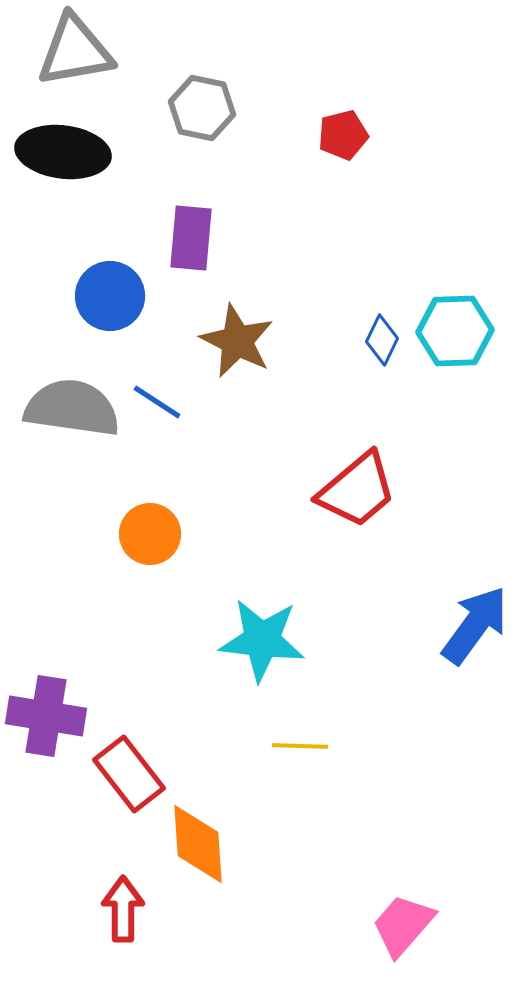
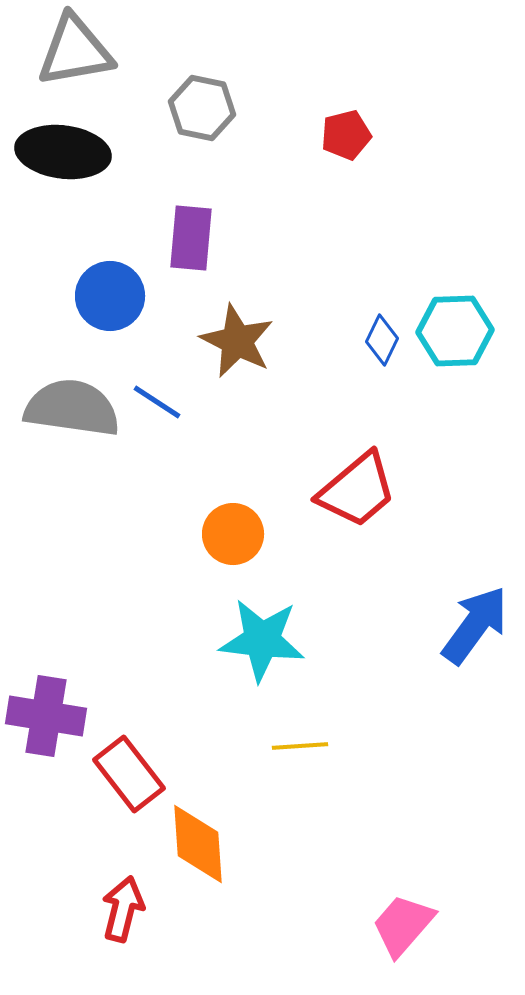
red pentagon: moved 3 px right
orange circle: moved 83 px right
yellow line: rotated 6 degrees counterclockwise
red arrow: rotated 14 degrees clockwise
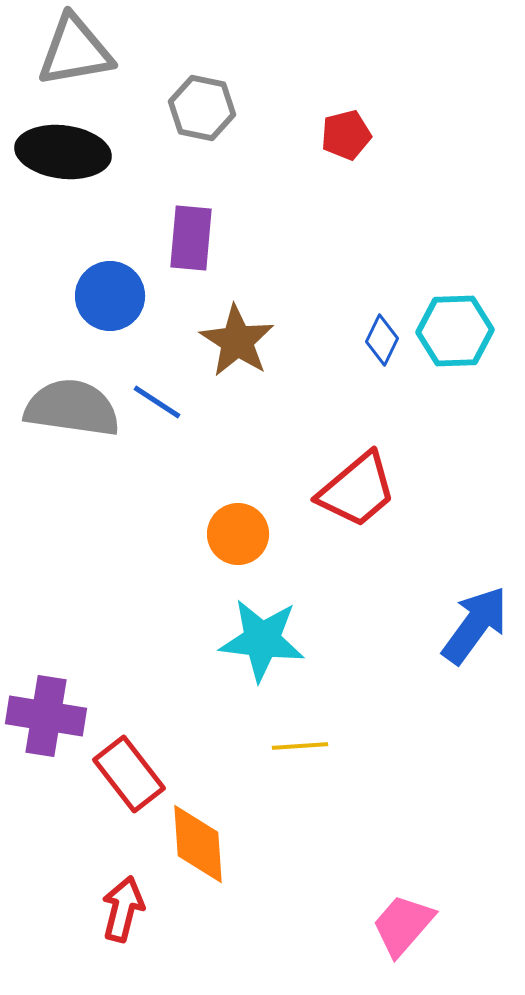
brown star: rotated 6 degrees clockwise
orange circle: moved 5 px right
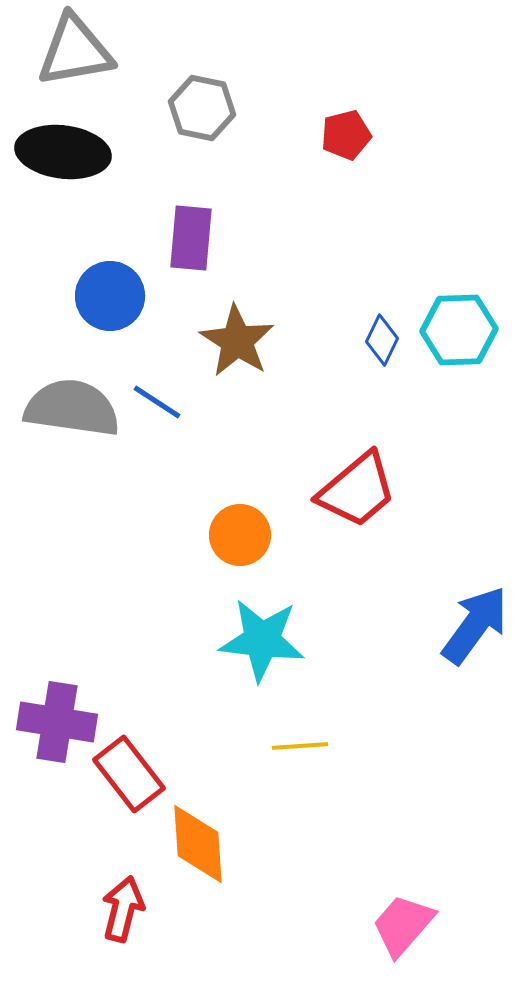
cyan hexagon: moved 4 px right, 1 px up
orange circle: moved 2 px right, 1 px down
purple cross: moved 11 px right, 6 px down
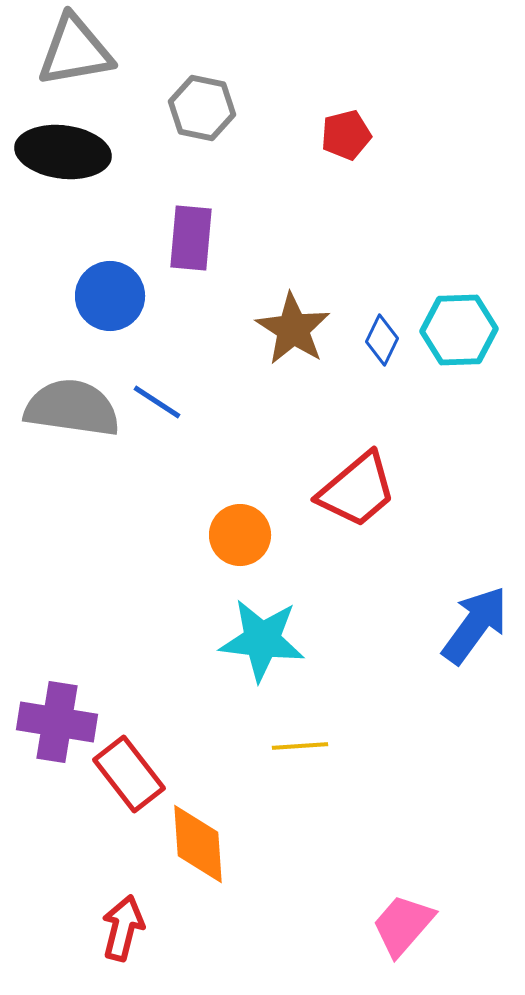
brown star: moved 56 px right, 12 px up
red arrow: moved 19 px down
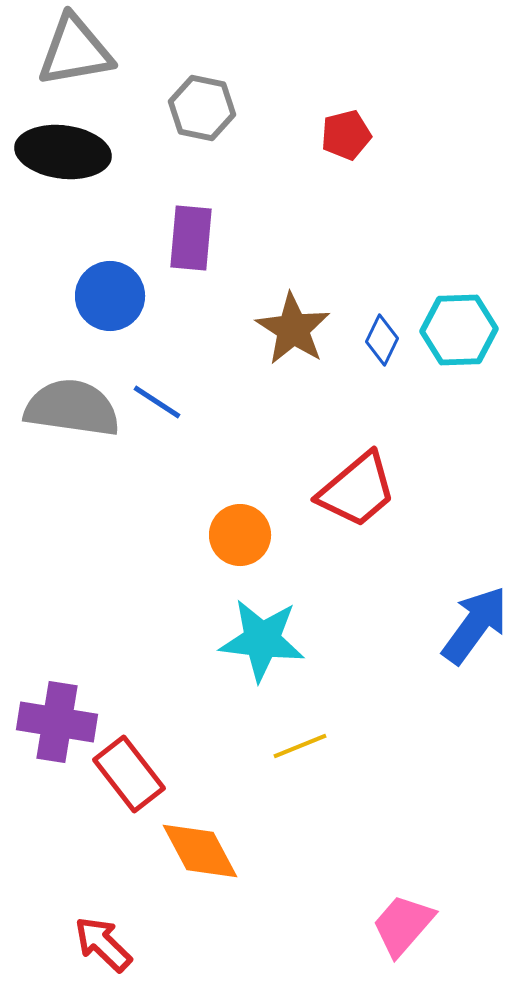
yellow line: rotated 18 degrees counterclockwise
orange diamond: moved 2 px right, 7 px down; rotated 24 degrees counterclockwise
red arrow: moved 20 px left, 16 px down; rotated 60 degrees counterclockwise
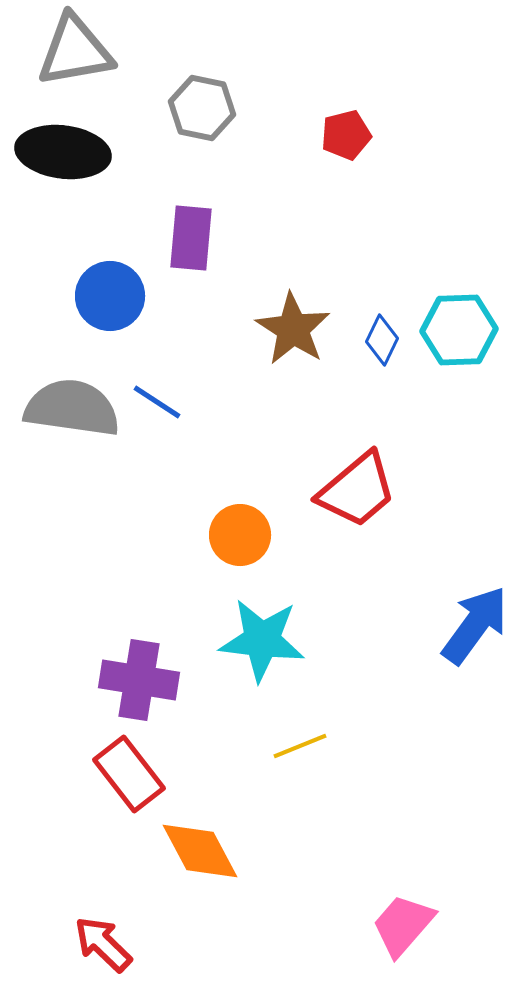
purple cross: moved 82 px right, 42 px up
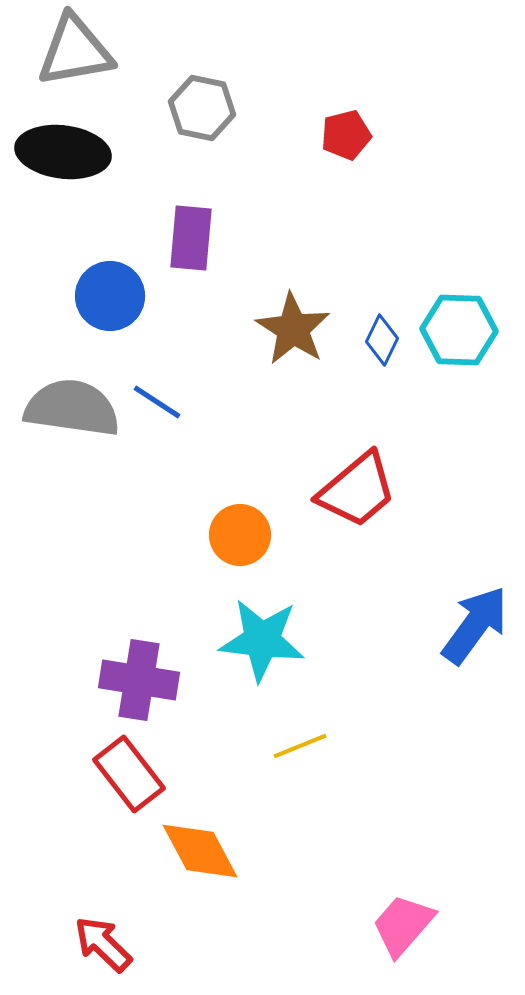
cyan hexagon: rotated 4 degrees clockwise
